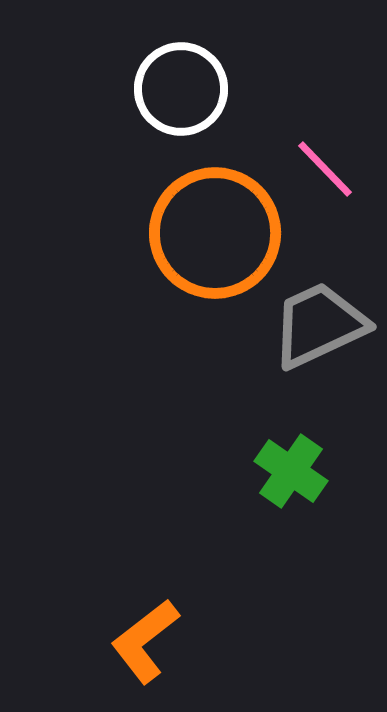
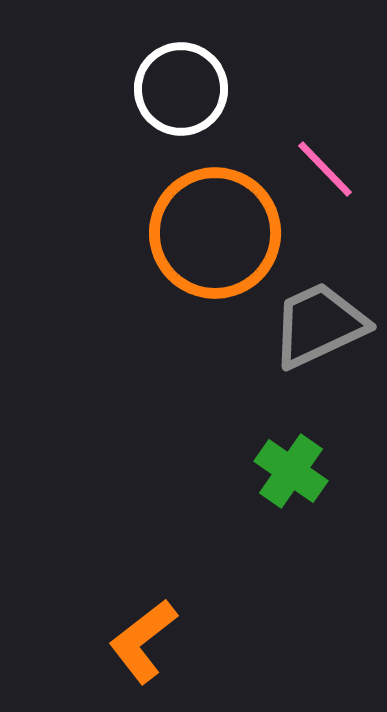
orange L-shape: moved 2 px left
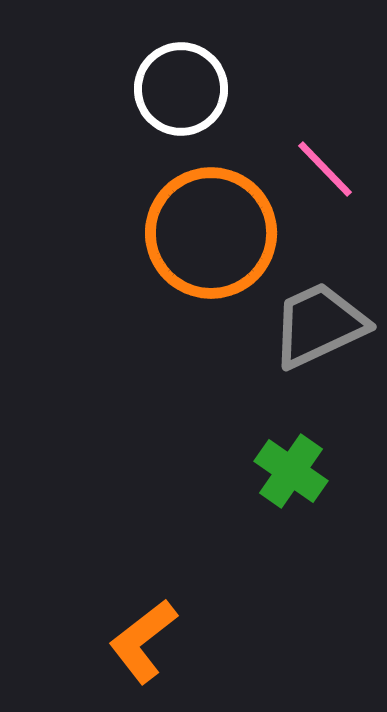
orange circle: moved 4 px left
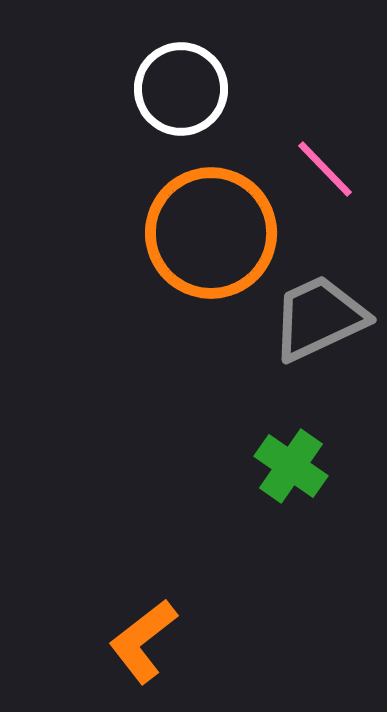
gray trapezoid: moved 7 px up
green cross: moved 5 px up
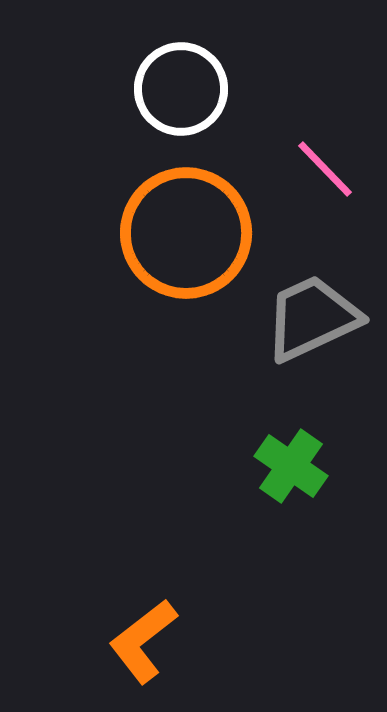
orange circle: moved 25 px left
gray trapezoid: moved 7 px left
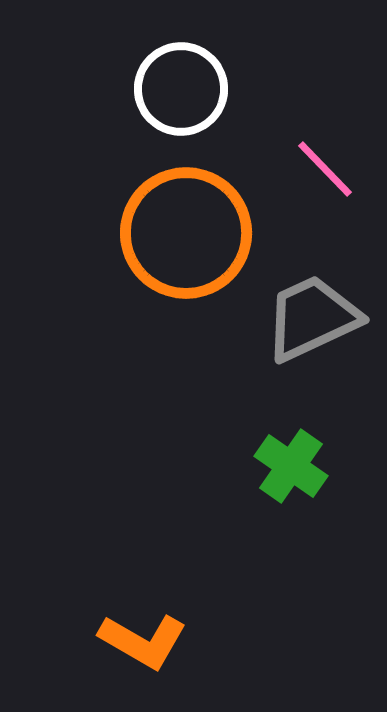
orange L-shape: rotated 112 degrees counterclockwise
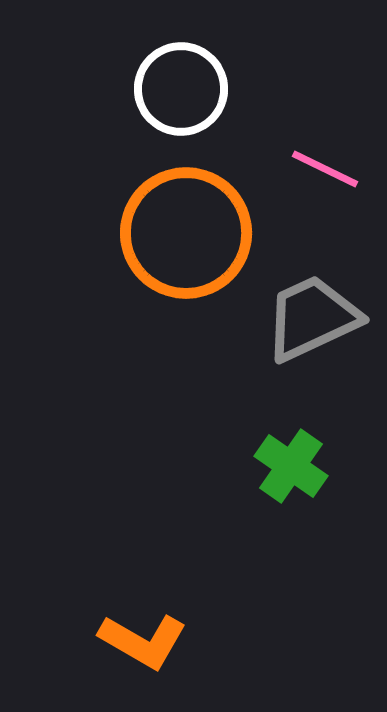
pink line: rotated 20 degrees counterclockwise
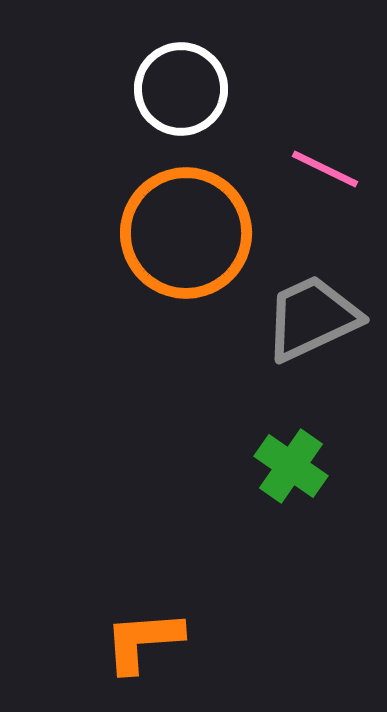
orange L-shape: rotated 146 degrees clockwise
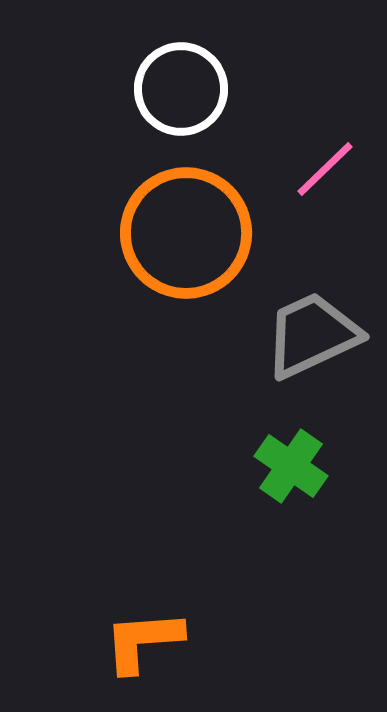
pink line: rotated 70 degrees counterclockwise
gray trapezoid: moved 17 px down
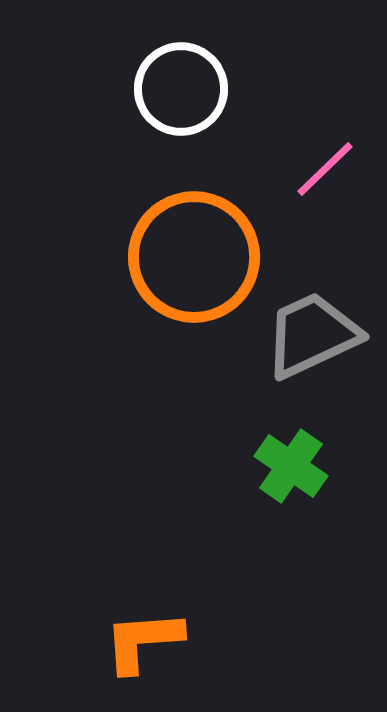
orange circle: moved 8 px right, 24 px down
